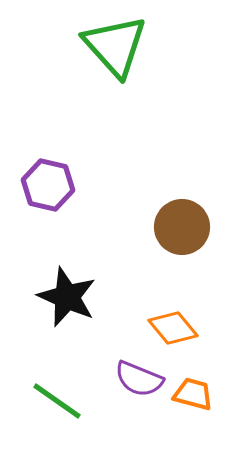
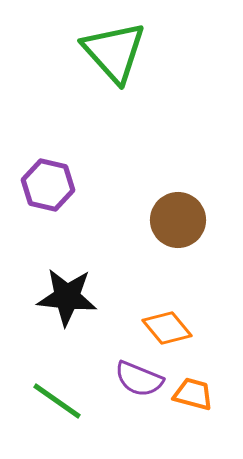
green triangle: moved 1 px left, 6 px down
brown circle: moved 4 px left, 7 px up
black star: rotated 18 degrees counterclockwise
orange diamond: moved 6 px left
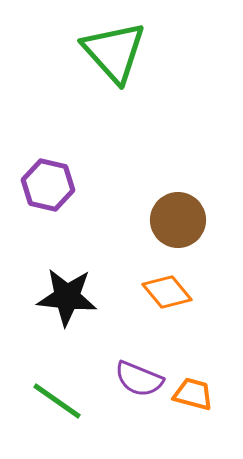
orange diamond: moved 36 px up
